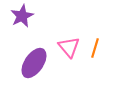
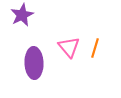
purple star: moved 1 px up
purple ellipse: rotated 36 degrees counterclockwise
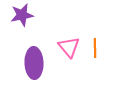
purple star: rotated 15 degrees clockwise
orange line: rotated 18 degrees counterclockwise
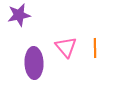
purple star: moved 3 px left
pink triangle: moved 3 px left
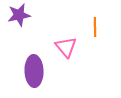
orange line: moved 21 px up
purple ellipse: moved 8 px down
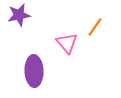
orange line: rotated 36 degrees clockwise
pink triangle: moved 1 px right, 4 px up
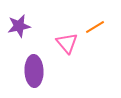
purple star: moved 11 px down
orange line: rotated 24 degrees clockwise
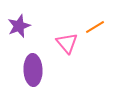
purple star: rotated 10 degrees counterclockwise
purple ellipse: moved 1 px left, 1 px up
